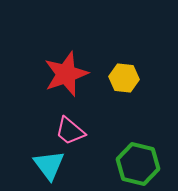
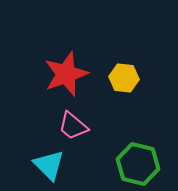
pink trapezoid: moved 3 px right, 5 px up
cyan triangle: rotated 8 degrees counterclockwise
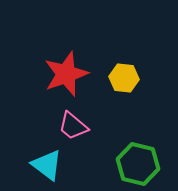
cyan triangle: moved 2 px left; rotated 8 degrees counterclockwise
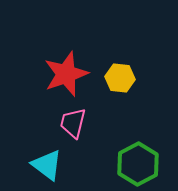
yellow hexagon: moved 4 px left
pink trapezoid: moved 3 px up; rotated 64 degrees clockwise
green hexagon: rotated 18 degrees clockwise
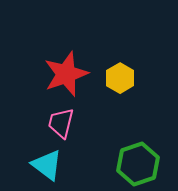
yellow hexagon: rotated 24 degrees clockwise
pink trapezoid: moved 12 px left
green hexagon: rotated 9 degrees clockwise
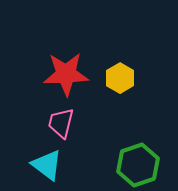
red star: rotated 18 degrees clockwise
green hexagon: moved 1 px down
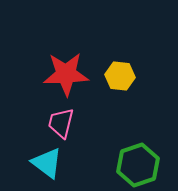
yellow hexagon: moved 2 px up; rotated 24 degrees counterclockwise
cyan triangle: moved 2 px up
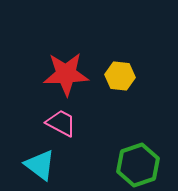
pink trapezoid: rotated 104 degrees clockwise
cyan triangle: moved 7 px left, 2 px down
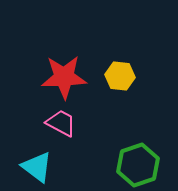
red star: moved 2 px left, 3 px down
cyan triangle: moved 3 px left, 2 px down
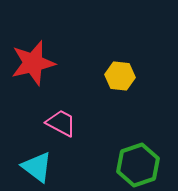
red star: moved 31 px left, 14 px up; rotated 12 degrees counterclockwise
